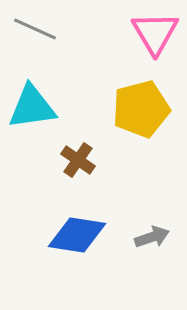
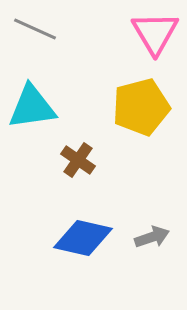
yellow pentagon: moved 2 px up
blue diamond: moved 6 px right, 3 px down; rotated 4 degrees clockwise
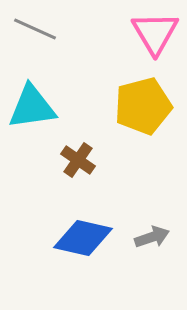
yellow pentagon: moved 2 px right, 1 px up
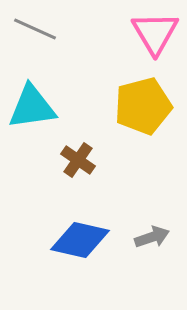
blue diamond: moved 3 px left, 2 px down
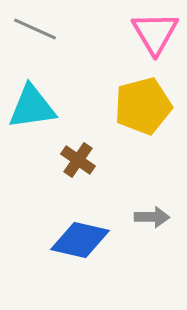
gray arrow: moved 20 px up; rotated 20 degrees clockwise
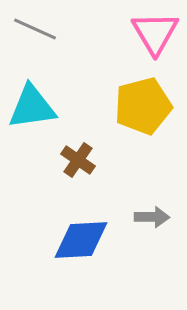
blue diamond: moved 1 px right; rotated 16 degrees counterclockwise
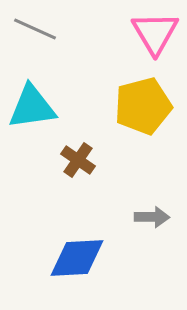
blue diamond: moved 4 px left, 18 px down
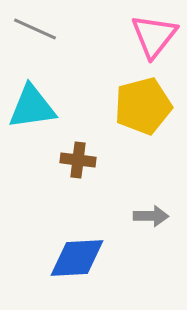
pink triangle: moved 1 px left, 3 px down; rotated 9 degrees clockwise
brown cross: rotated 28 degrees counterclockwise
gray arrow: moved 1 px left, 1 px up
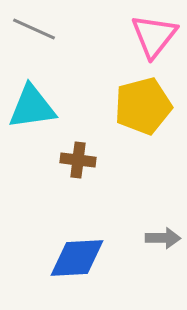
gray line: moved 1 px left
gray arrow: moved 12 px right, 22 px down
